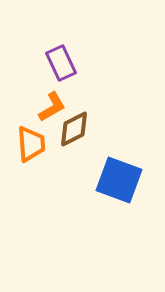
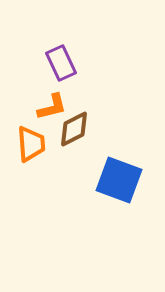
orange L-shape: rotated 16 degrees clockwise
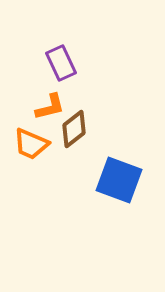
orange L-shape: moved 2 px left
brown diamond: rotated 12 degrees counterclockwise
orange trapezoid: rotated 117 degrees clockwise
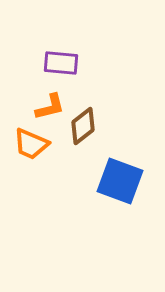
purple rectangle: rotated 60 degrees counterclockwise
brown diamond: moved 9 px right, 3 px up
blue square: moved 1 px right, 1 px down
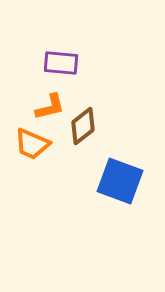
orange trapezoid: moved 1 px right
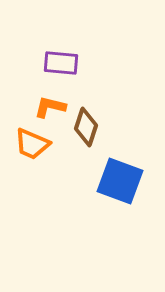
orange L-shape: rotated 152 degrees counterclockwise
brown diamond: moved 3 px right, 1 px down; rotated 33 degrees counterclockwise
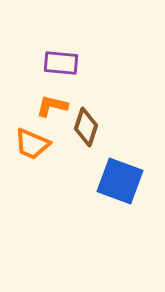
orange L-shape: moved 2 px right, 1 px up
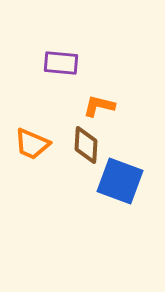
orange L-shape: moved 47 px right
brown diamond: moved 18 px down; rotated 15 degrees counterclockwise
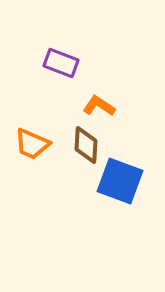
purple rectangle: rotated 16 degrees clockwise
orange L-shape: rotated 20 degrees clockwise
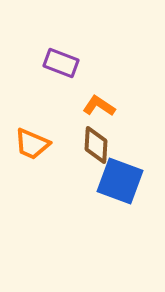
brown diamond: moved 10 px right
